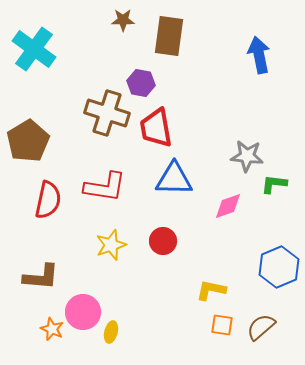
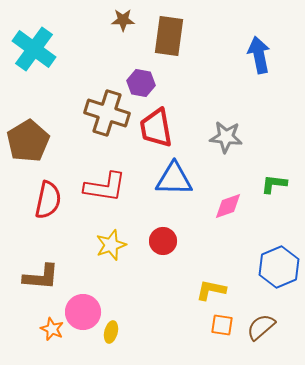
gray star: moved 21 px left, 19 px up
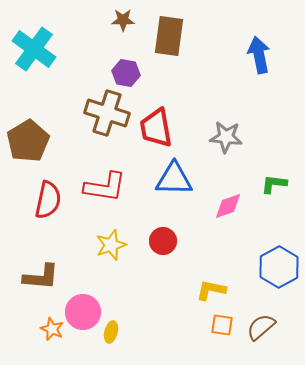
purple hexagon: moved 15 px left, 10 px up
blue hexagon: rotated 6 degrees counterclockwise
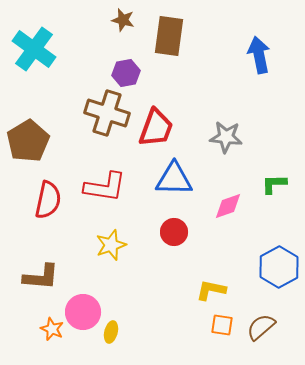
brown star: rotated 15 degrees clockwise
purple hexagon: rotated 20 degrees counterclockwise
red trapezoid: rotated 150 degrees counterclockwise
green L-shape: rotated 8 degrees counterclockwise
red circle: moved 11 px right, 9 px up
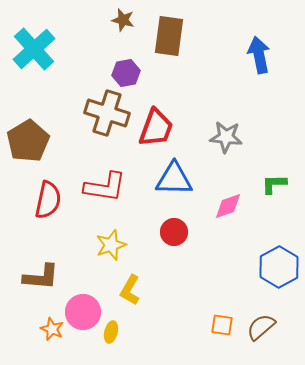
cyan cross: rotated 12 degrees clockwise
yellow L-shape: moved 81 px left; rotated 72 degrees counterclockwise
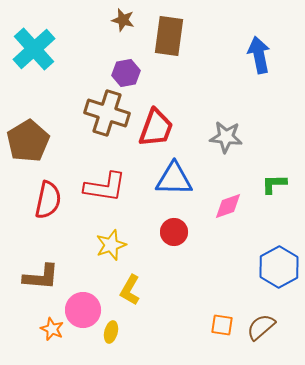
pink circle: moved 2 px up
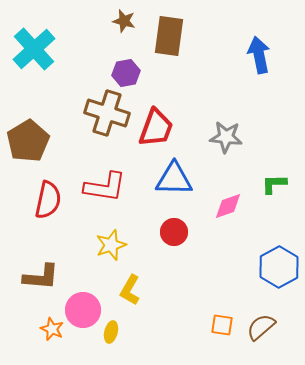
brown star: moved 1 px right, 1 px down
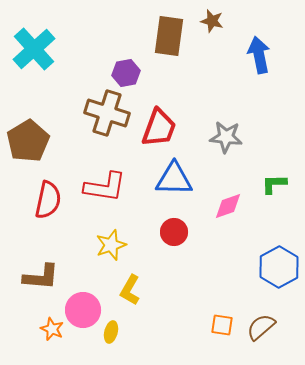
brown star: moved 88 px right
red trapezoid: moved 3 px right
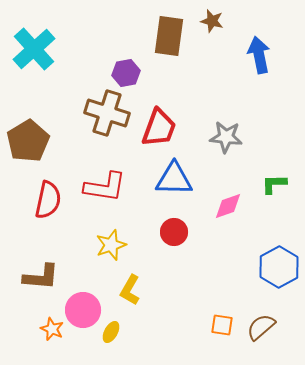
yellow ellipse: rotated 15 degrees clockwise
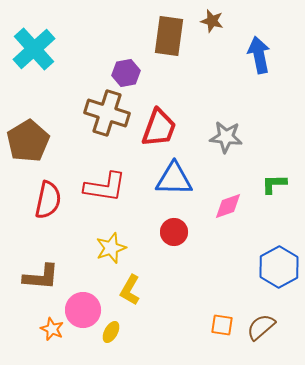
yellow star: moved 3 px down
